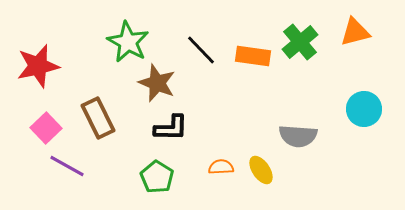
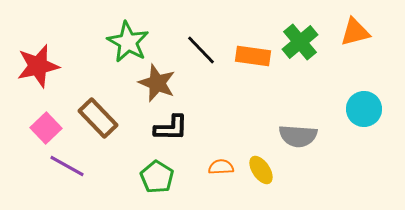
brown rectangle: rotated 18 degrees counterclockwise
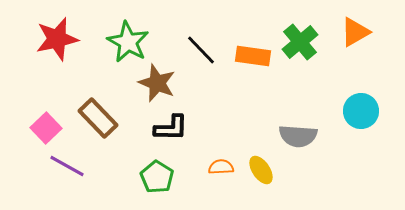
orange triangle: rotated 16 degrees counterclockwise
red star: moved 19 px right, 27 px up
cyan circle: moved 3 px left, 2 px down
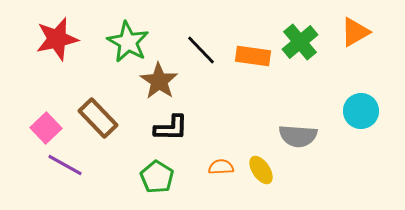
brown star: moved 2 px right, 2 px up; rotated 12 degrees clockwise
purple line: moved 2 px left, 1 px up
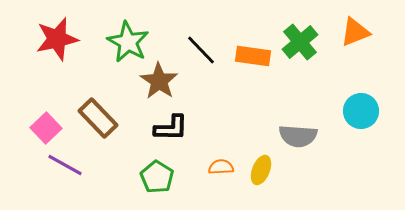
orange triangle: rotated 8 degrees clockwise
yellow ellipse: rotated 56 degrees clockwise
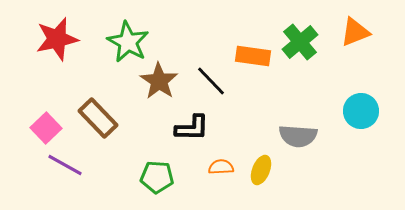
black line: moved 10 px right, 31 px down
black L-shape: moved 21 px right
green pentagon: rotated 28 degrees counterclockwise
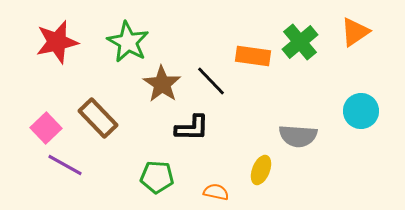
orange triangle: rotated 12 degrees counterclockwise
red star: moved 3 px down
brown star: moved 3 px right, 3 px down
orange semicircle: moved 5 px left, 25 px down; rotated 15 degrees clockwise
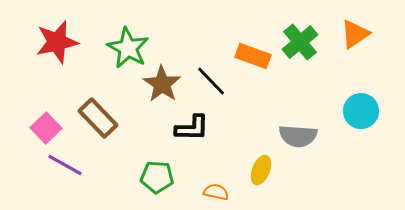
orange triangle: moved 2 px down
green star: moved 6 px down
orange rectangle: rotated 12 degrees clockwise
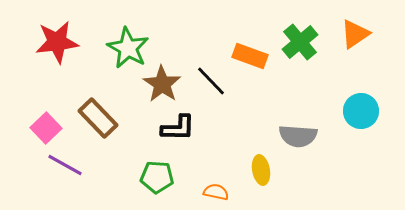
red star: rotated 6 degrees clockwise
orange rectangle: moved 3 px left
black L-shape: moved 14 px left
yellow ellipse: rotated 32 degrees counterclockwise
